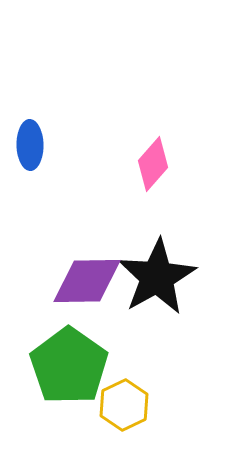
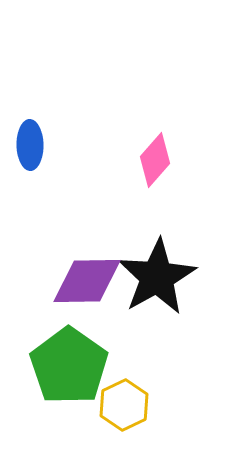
pink diamond: moved 2 px right, 4 px up
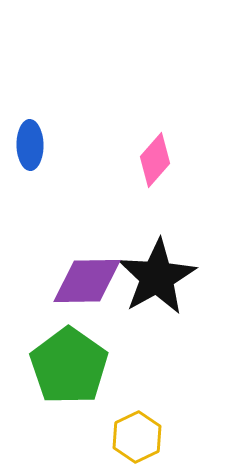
yellow hexagon: moved 13 px right, 32 px down
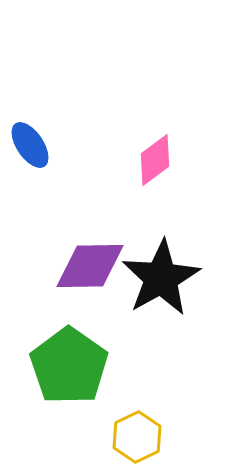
blue ellipse: rotated 33 degrees counterclockwise
pink diamond: rotated 12 degrees clockwise
black star: moved 4 px right, 1 px down
purple diamond: moved 3 px right, 15 px up
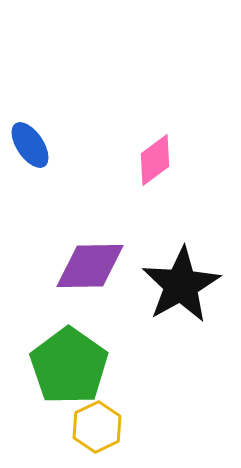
black star: moved 20 px right, 7 px down
yellow hexagon: moved 40 px left, 10 px up
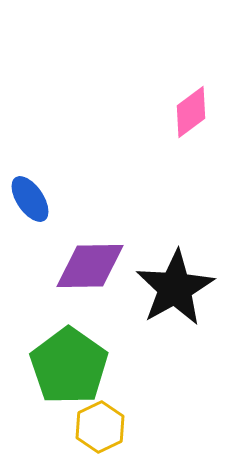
blue ellipse: moved 54 px down
pink diamond: moved 36 px right, 48 px up
black star: moved 6 px left, 3 px down
yellow hexagon: moved 3 px right
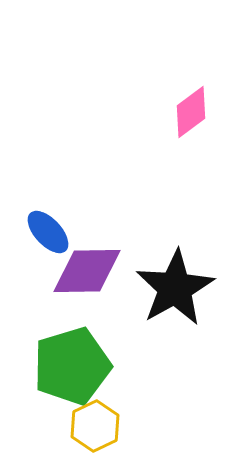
blue ellipse: moved 18 px right, 33 px down; rotated 9 degrees counterclockwise
purple diamond: moved 3 px left, 5 px down
green pentagon: moved 3 px right; rotated 20 degrees clockwise
yellow hexagon: moved 5 px left, 1 px up
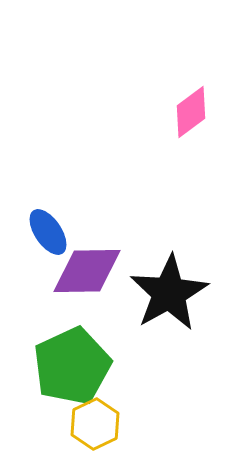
blue ellipse: rotated 9 degrees clockwise
black star: moved 6 px left, 5 px down
green pentagon: rotated 8 degrees counterclockwise
yellow hexagon: moved 2 px up
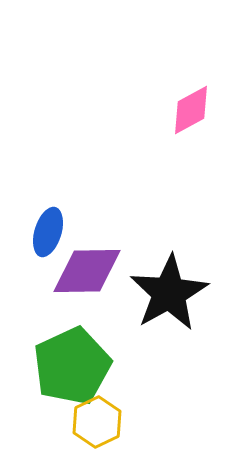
pink diamond: moved 2 px up; rotated 8 degrees clockwise
blue ellipse: rotated 51 degrees clockwise
yellow hexagon: moved 2 px right, 2 px up
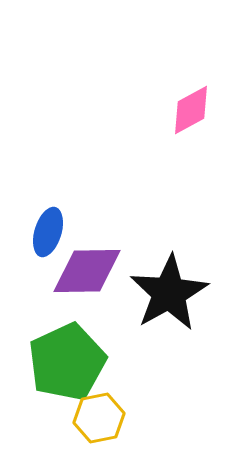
green pentagon: moved 5 px left, 4 px up
yellow hexagon: moved 2 px right, 4 px up; rotated 15 degrees clockwise
